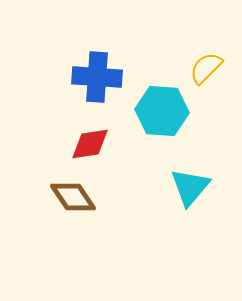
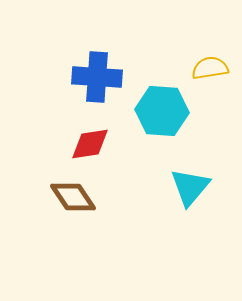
yellow semicircle: moved 4 px right; rotated 36 degrees clockwise
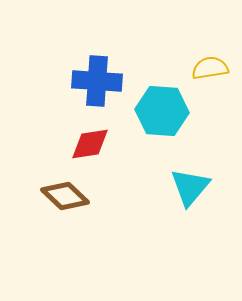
blue cross: moved 4 px down
brown diamond: moved 8 px left, 1 px up; rotated 12 degrees counterclockwise
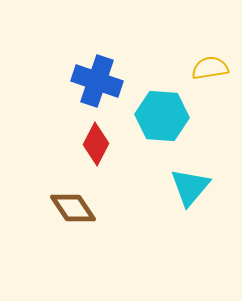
blue cross: rotated 15 degrees clockwise
cyan hexagon: moved 5 px down
red diamond: moved 6 px right; rotated 54 degrees counterclockwise
brown diamond: moved 8 px right, 12 px down; rotated 12 degrees clockwise
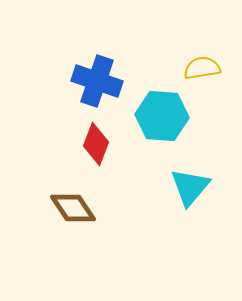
yellow semicircle: moved 8 px left
red diamond: rotated 6 degrees counterclockwise
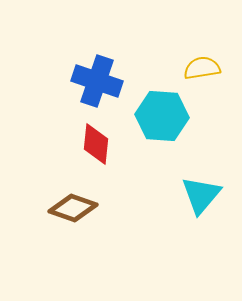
red diamond: rotated 15 degrees counterclockwise
cyan triangle: moved 11 px right, 8 px down
brown diamond: rotated 36 degrees counterclockwise
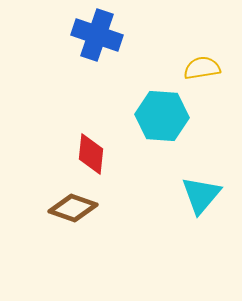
blue cross: moved 46 px up
red diamond: moved 5 px left, 10 px down
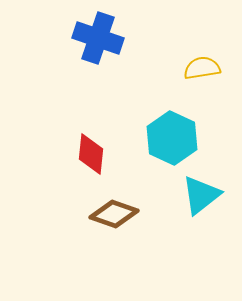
blue cross: moved 1 px right, 3 px down
cyan hexagon: moved 10 px right, 22 px down; rotated 21 degrees clockwise
cyan triangle: rotated 12 degrees clockwise
brown diamond: moved 41 px right, 6 px down
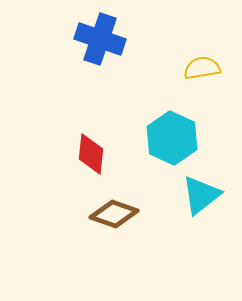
blue cross: moved 2 px right, 1 px down
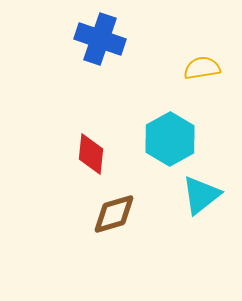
cyan hexagon: moved 2 px left, 1 px down; rotated 6 degrees clockwise
brown diamond: rotated 36 degrees counterclockwise
